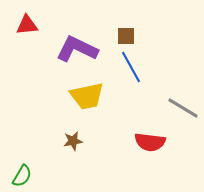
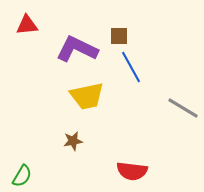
brown square: moved 7 px left
red semicircle: moved 18 px left, 29 px down
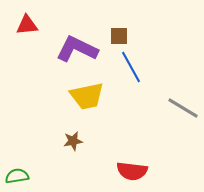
green semicircle: moved 5 px left; rotated 130 degrees counterclockwise
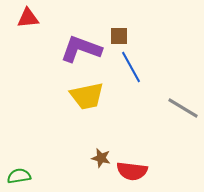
red triangle: moved 1 px right, 7 px up
purple L-shape: moved 4 px right; rotated 6 degrees counterclockwise
brown star: moved 28 px right, 17 px down; rotated 24 degrees clockwise
green semicircle: moved 2 px right
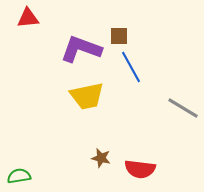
red semicircle: moved 8 px right, 2 px up
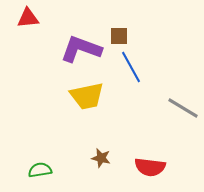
red semicircle: moved 10 px right, 2 px up
green semicircle: moved 21 px right, 6 px up
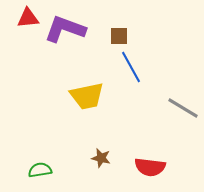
purple L-shape: moved 16 px left, 20 px up
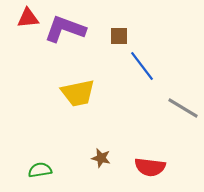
blue line: moved 11 px right, 1 px up; rotated 8 degrees counterclockwise
yellow trapezoid: moved 9 px left, 3 px up
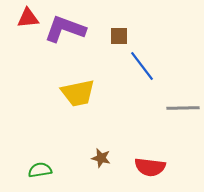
gray line: rotated 32 degrees counterclockwise
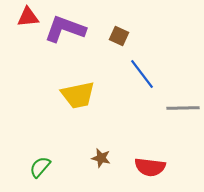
red triangle: moved 1 px up
brown square: rotated 24 degrees clockwise
blue line: moved 8 px down
yellow trapezoid: moved 2 px down
green semicircle: moved 3 px up; rotated 40 degrees counterclockwise
